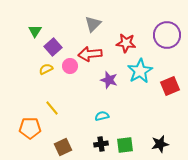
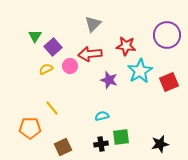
green triangle: moved 5 px down
red star: moved 3 px down
red square: moved 1 px left, 4 px up
green square: moved 4 px left, 8 px up
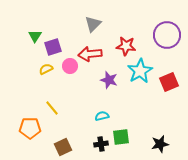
purple square: rotated 24 degrees clockwise
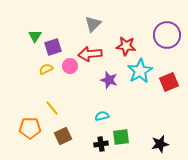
brown square: moved 11 px up
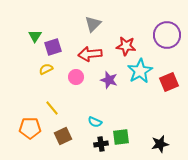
pink circle: moved 6 px right, 11 px down
cyan semicircle: moved 7 px left, 6 px down; rotated 144 degrees counterclockwise
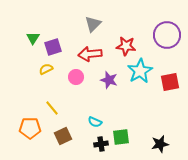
green triangle: moved 2 px left, 2 px down
red square: moved 1 px right; rotated 12 degrees clockwise
